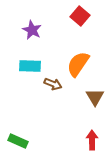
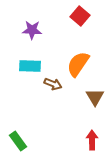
purple star: rotated 24 degrees counterclockwise
green rectangle: rotated 30 degrees clockwise
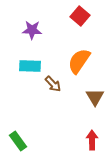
orange semicircle: moved 1 px right, 3 px up
brown arrow: rotated 24 degrees clockwise
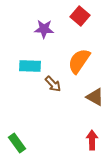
purple star: moved 12 px right, 1 px up
brown triangle: rotated 30 degrees counterclockwise
green rectangle: moved 1 px left, 2 px down
